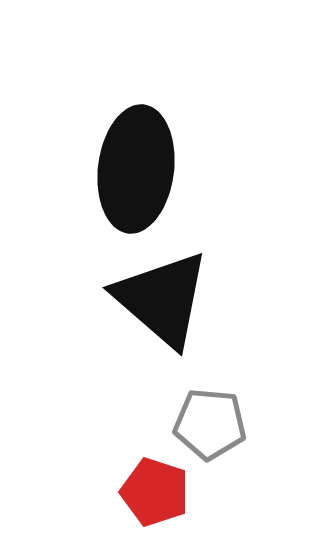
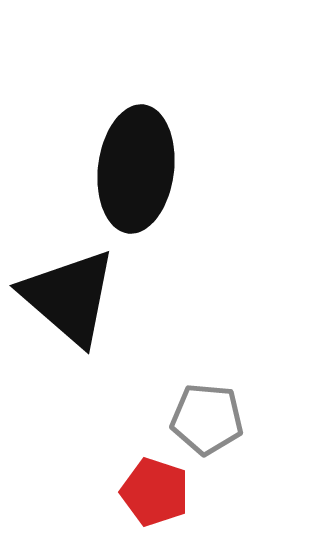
black triangle: moved 93 px left, 2 px up
gray pentagon: moved 3 px left, 5 px up
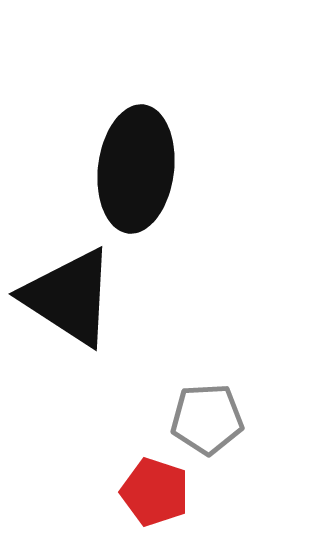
black triangle: rotated 8 degrees counterclockwise
gray pentagon: rotated 8 degrees counterclockwise
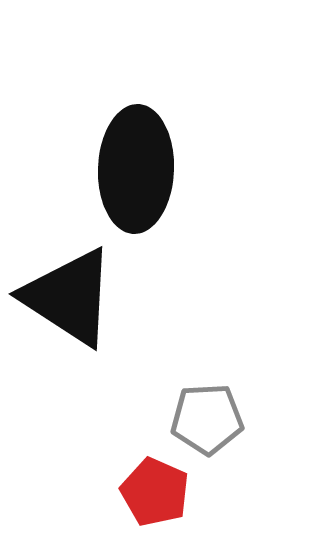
black ellipse: rotated 5 degrees counterclockwise
red pentagon: rotated 6 degrees clockwise
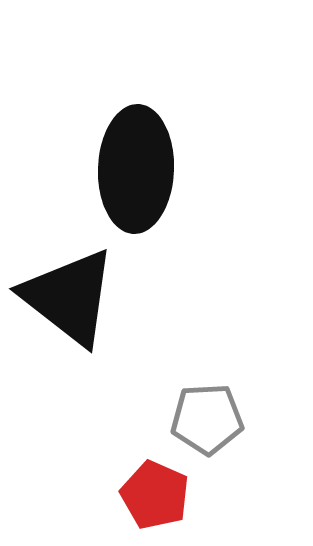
black triangle: rotated 5 degrees clockwise
red pentagon: moved 3 px down
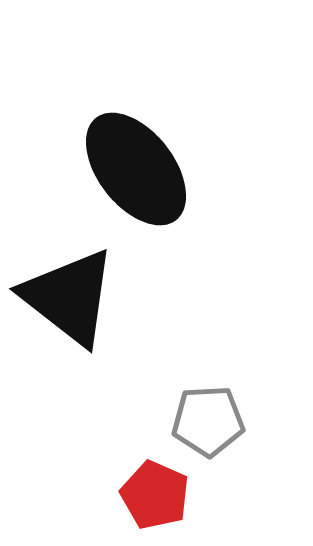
black ellipse: rotated 40 degrees counterclockwise
gray pentagon: moved 1 px right, 2 px down
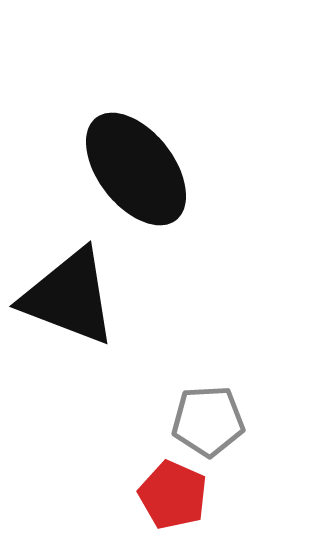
black triangle: rotated 17 degrees counterclockwise
red pentagon: moved 18 px right
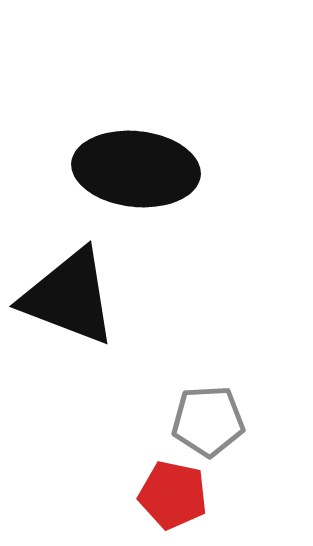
black ellipse: rotated 46 degrees counterclockwise
red pentagon: rotated 12 degrees counterclockwise
